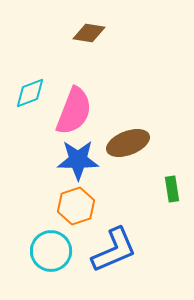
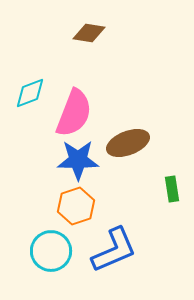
pink semicircle: moved 2 px down
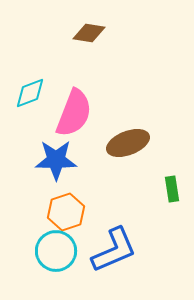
blue star: moved 22 px left
orange hexagon: moved 10 px left, 6 px down
cyan circle: moved 5 px right
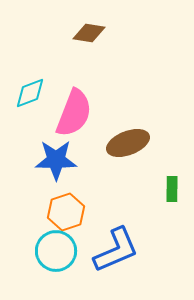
green rectangle: rotated 10 degrees clockwise
blue L-shape: moved 2 px right
